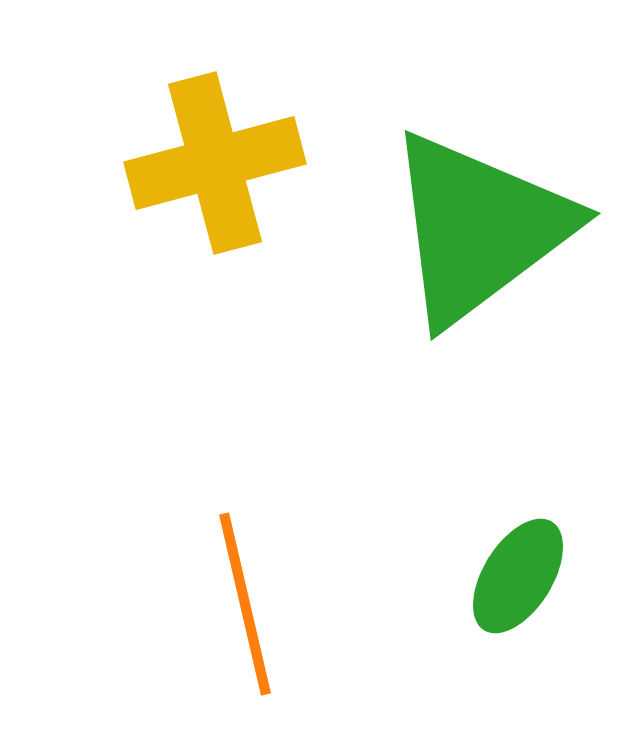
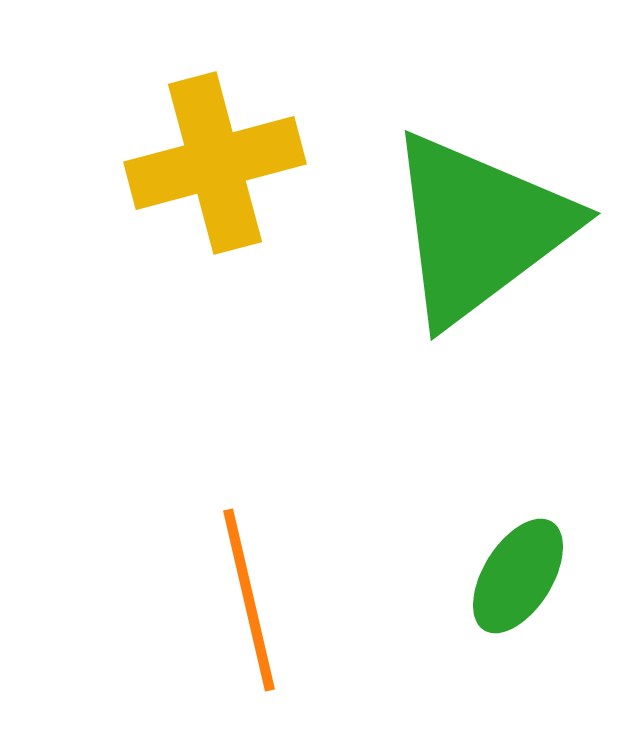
orange line: moved 4 px right, 4 px up
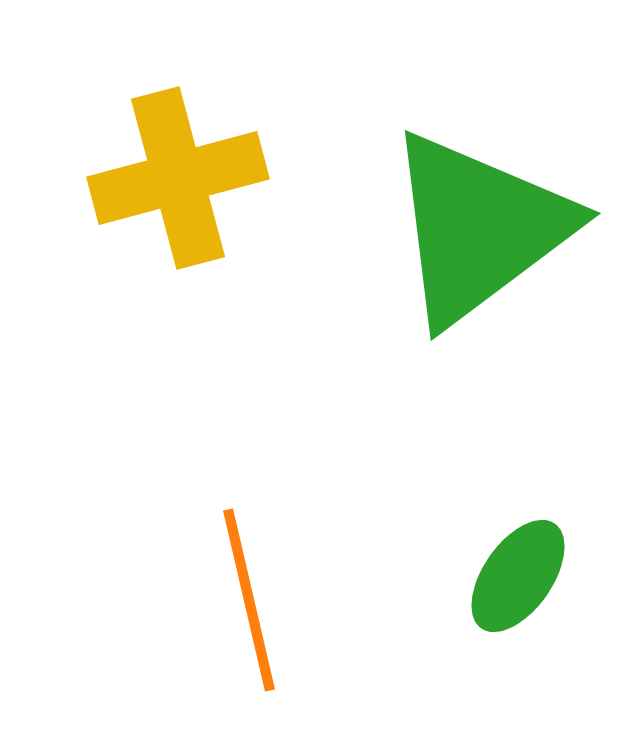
yellow cross: moved 37 px left, 15 px down
green ellipse: rotated 3 degrees clockwise
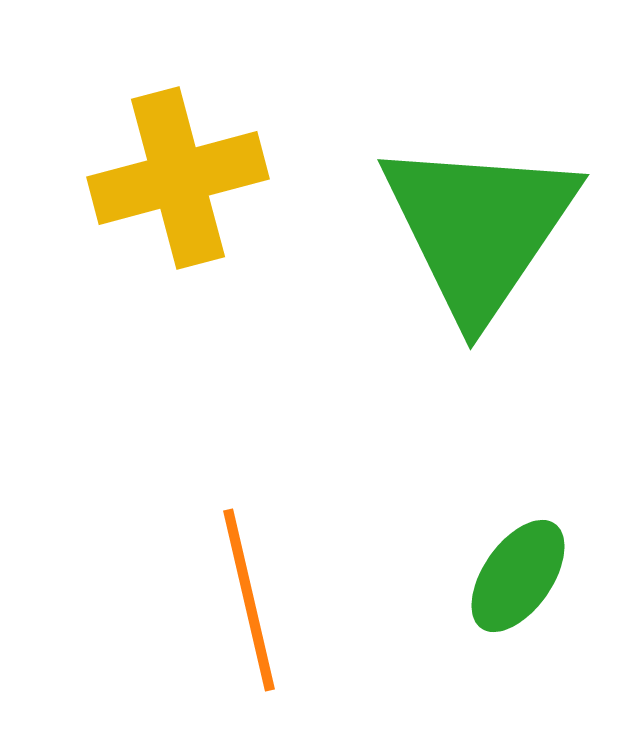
green triangle: rotated 19 degrees counterclockwise
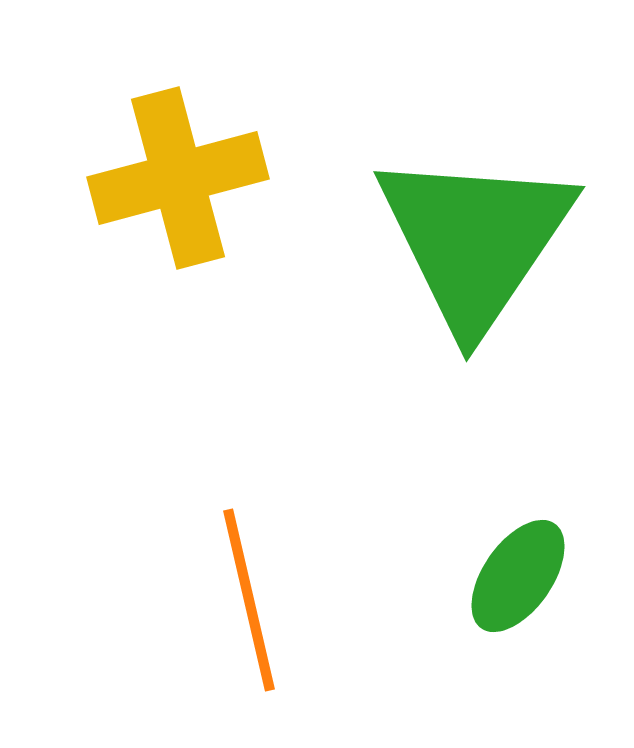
green triangle: moved 4 px left, 12 px down
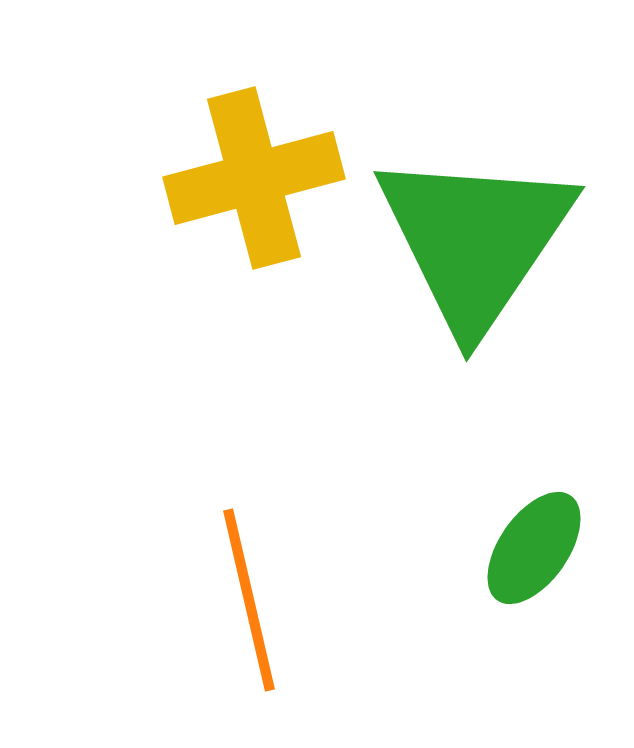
yellow cross: moved 76 px right
green ellipse: moved 16 px right, 28 px up
